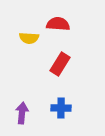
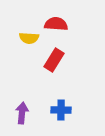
red semicircle: moved 2 px left
red rectangle: moved 6 px left, 4 px up
blue cross: moved 2 px down
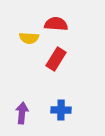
red rectangle: moved 2 px right, 1 px up
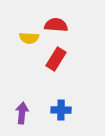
red semicircle: moved 1 px down
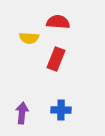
red semicircle: moved 2 px right, 3 px up
red rectangle: rotated 10 degrees counterclockwise
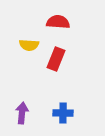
yellow semicircle: moved 7 px down
blue cross: moved 2 px right, 3 px down
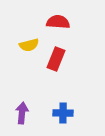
yellow semicircle: rotated 18 degrees counterclockwise
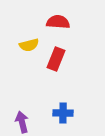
purple arrow: moved 9 px down; rotated 20 degrees counterclockwise
